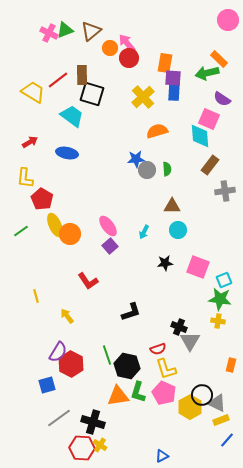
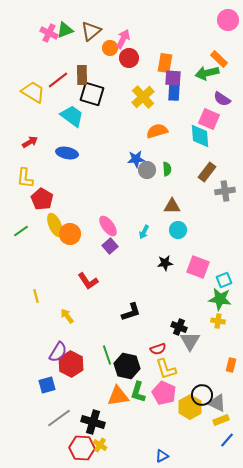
pink arrow at (127, 43): moved 4 px left, 4 px up; rotated 66 degrees clockwise
brown rectangle at (210, 165): moved 3 px left, 7 px down
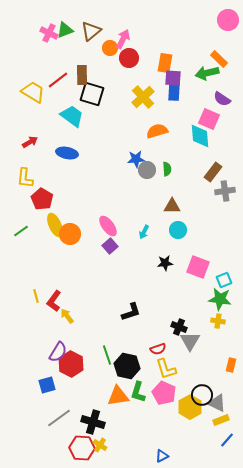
brown rectangle at (207, 172): moved 6 px right
red L-shape at (88, 281): moved 34 px left, 20 px down; rotated 70 degrees clockwise
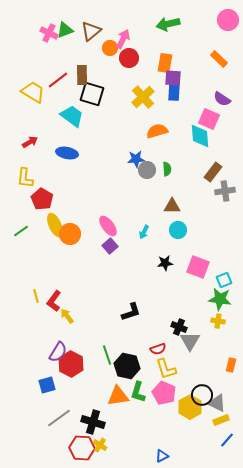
green arrow at (207, 73): moved 39 px left, 49 px up
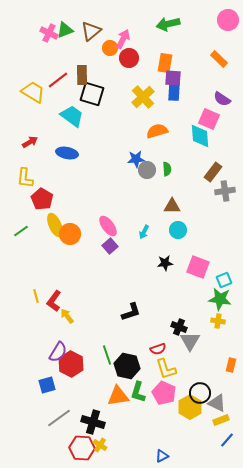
black circle at (202, 395): moved 2 px left, 2 px up
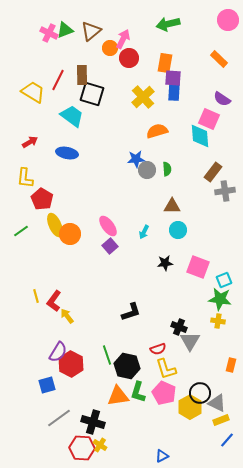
red line at (58, 80): rotated 25 degrees counterclockwise
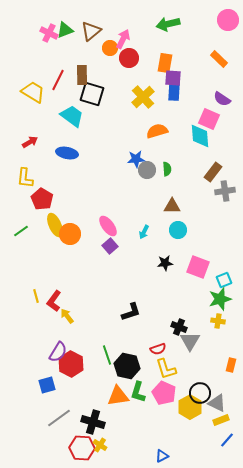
green star at (220, 299): rotated 25 degrees counterclockwise
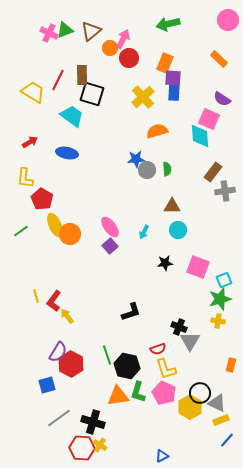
orange rectangle at (165, 63): rotated 12 degrees clockwise
pink ellipse at (108, 226): moved 2 px right, 1 px down
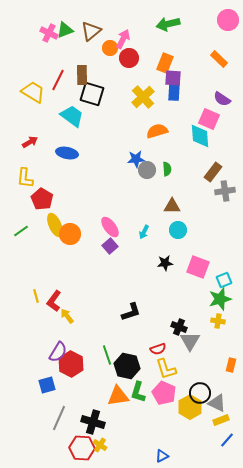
gray line at (59, 418): rotated 30 degrees counterclockwise
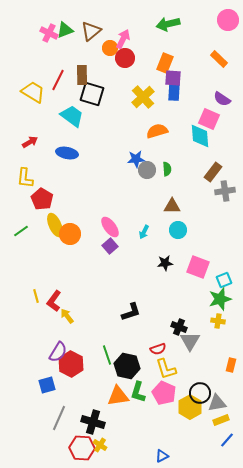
red circle at (129, 58): moved 4 px left
gray triangle at (217, 403): rotated 36 degrees counterclockwise
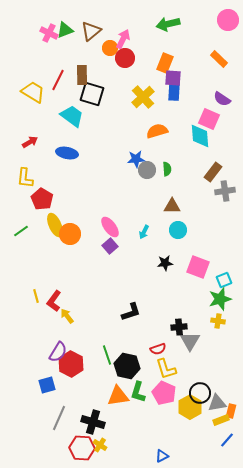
black cross at (179, 327): rotated 28 degrees counterclockwise
orange rectangle at (231, 365): moved 46 px down
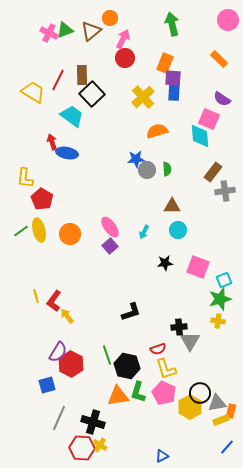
green arrow at (168, 24): moved 4 px right; rotated 90 degrees clockwise
orange circle at (110, 48): moved 30 px up
black square at (92, 94): rotated 30 degrees clockwise
red arrow at (30, 142): moved 22 px right; rotated 77 degrees counterclockwise
yellow ellipse at (55, 225): moved 16 px left, 5 px down; rotated 10 degrees clockwise
blue line at (227, 440): moved 7 px down
